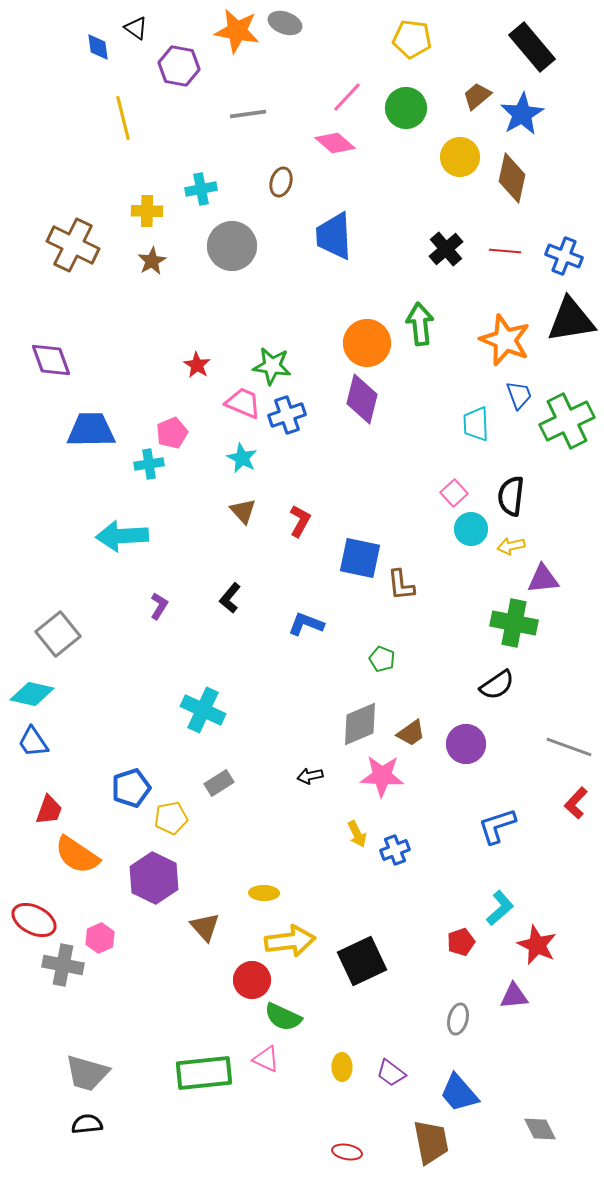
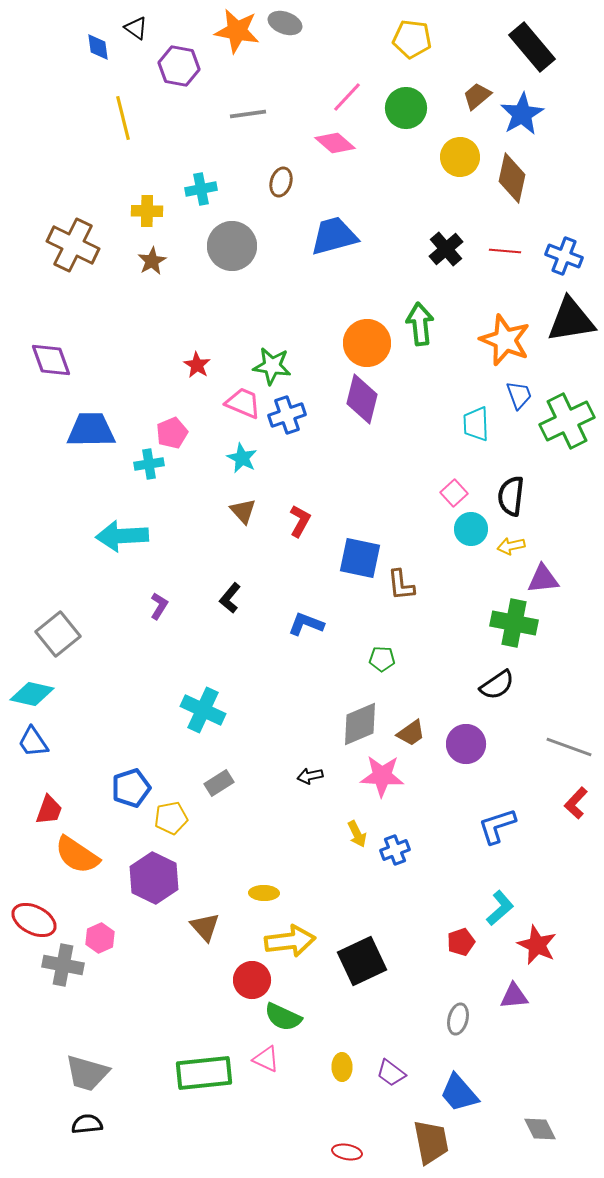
blue trapezoid at (334, 236): rotated 78 degrees clockwise
green pentagon at (382, 659): rotated 20 degrees counterclockwise
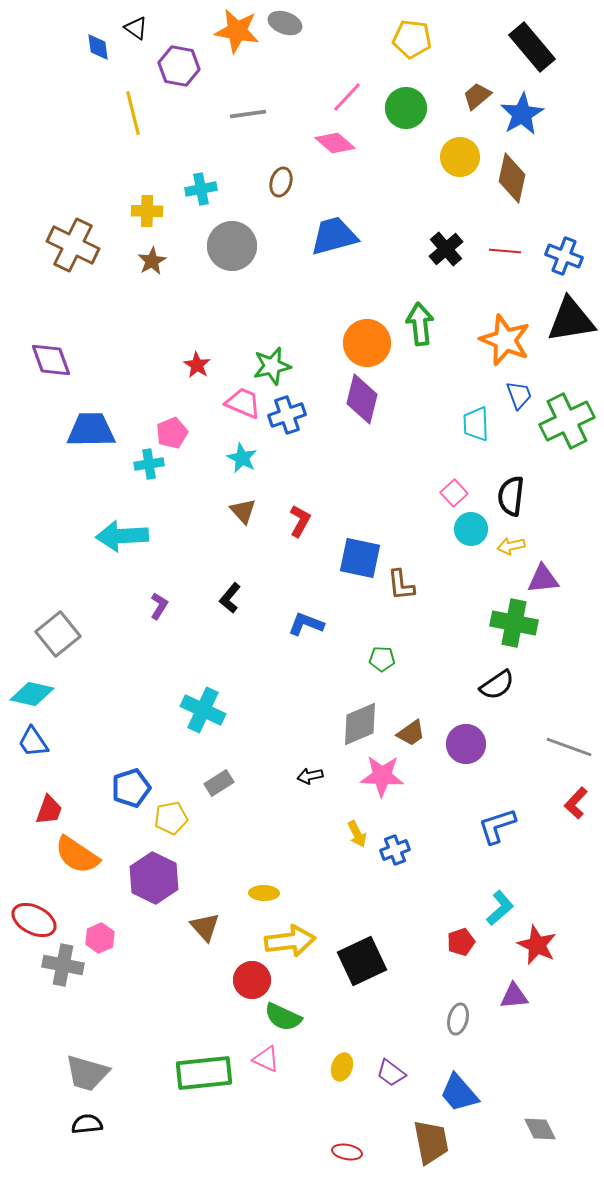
yellow line at (123, 118): moved 10 px right, 5 px up
green star at (272, 366): rotated 21 degrees counterclockwise
yellow ellipse at (342, 1067): rotated 20 degrees clockwise
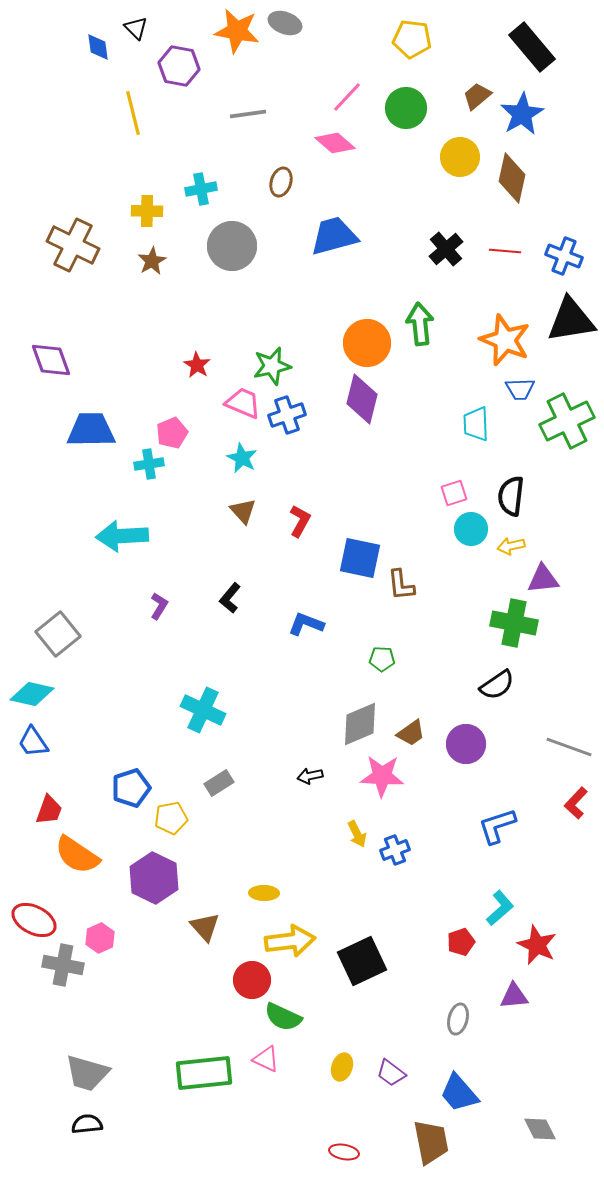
black triangle at (136, 28): rotated 10 degrees clockwise
blue trapezoid at (519, 395): moved 1 px right, 6 px up; rotated 108 degrees clockwise
pink square at (454, 493): rotated 24 degrees clockwise
red ellipse at (347, 1152): moved 3 px left
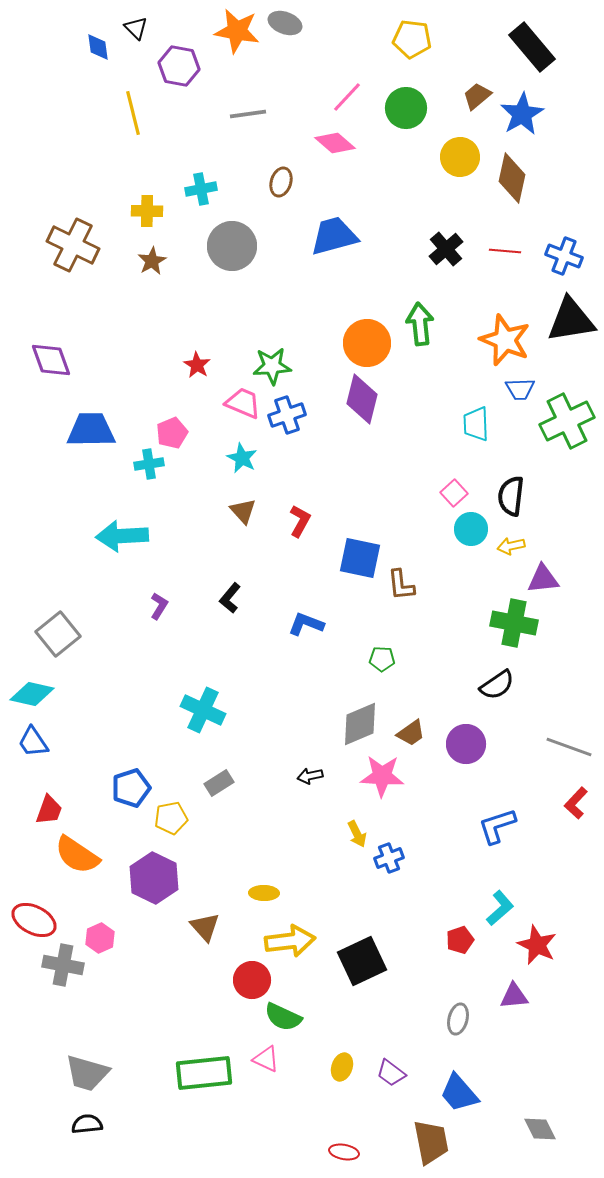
green star at (272, 366): rotated 9 degrees clockwise
pink square at (454, 493): rotated 24 degrees counterclockwise
blue cross at (395, 850): moved 6 px left, 8 px down
red pentagon at (461, 942): moved 1 px left, 2 px up
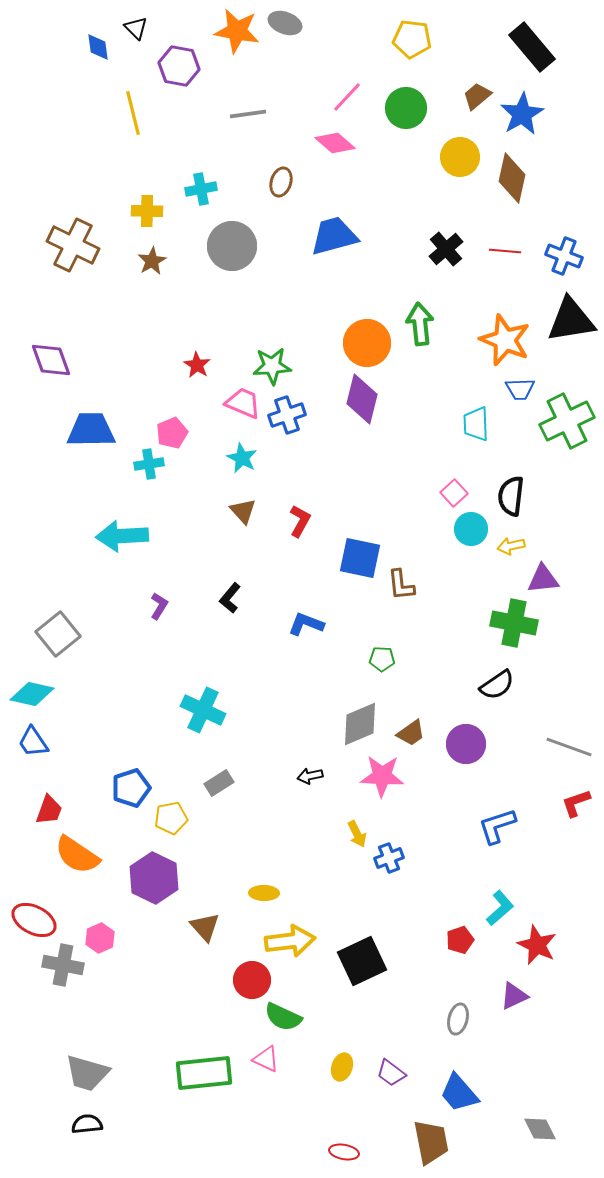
red L-shape at (576, 803): rotated 28 degrees clockwise
purple triangle at (514, 996): rotated 20 degrees counterclockwise
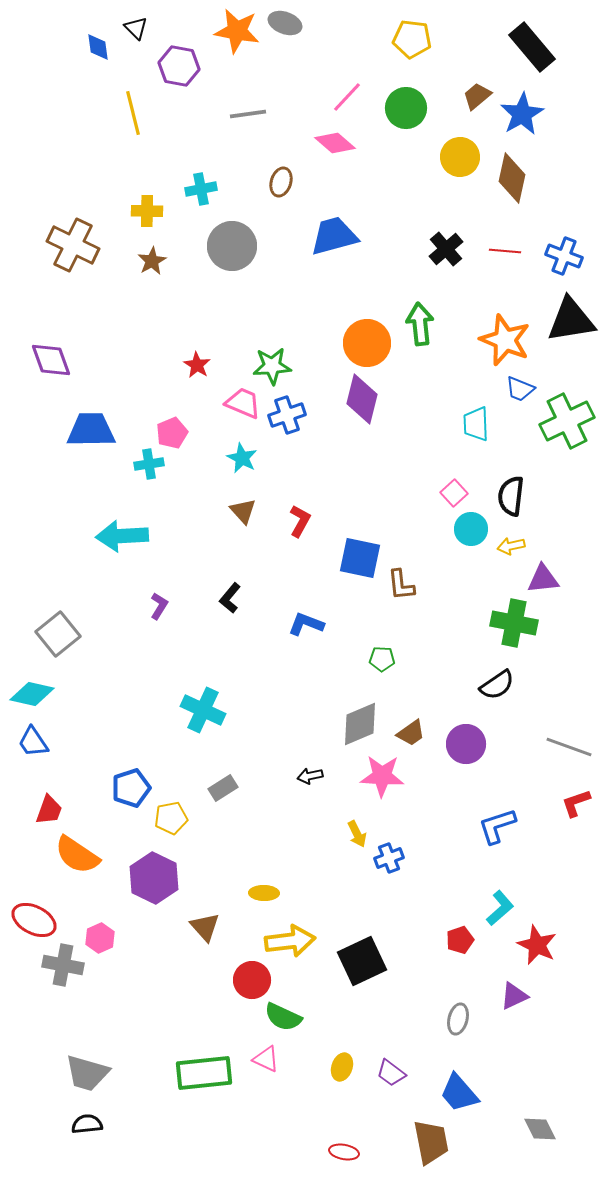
blue trapezoid at (520, 389): rotated 24 degrees clockwise
gray rectangle at (219, 783): moved 4 px right, 5 px down
